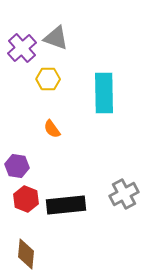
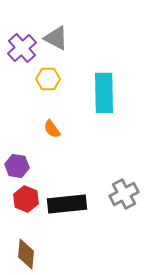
gray triangle: rotated 8 degrees clockwise
black rectangle: moved 1 px right, 1 px up
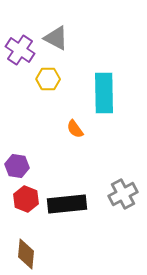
purple cross: moved 2 px left, 2 px down; rotated 16 degrees counterclockwise
orange semicircle: moved 23 px right
gray cross: moved 1 px left
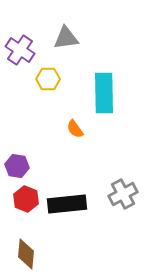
gray triangle: moved 10 px right; rotated 36 degrees counterclockwise
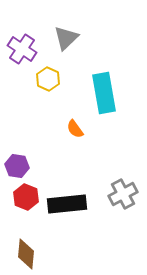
gray triangle: rotated 36 degrees counterclockwise
purple cross: moved 2 px right, 1 px up
yellow hexagon: rotated 25 degrees clockwise
cyan rectangle: rotated 9 degrees counterclockwise
red hexagon: moved 2 px up
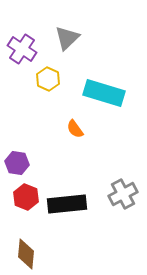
gray triangle: moved 1 px right
cyan rectangle: rotated 63 degrees counterclockwise
purple hexagon: moved 3 px up
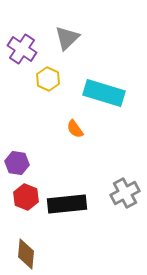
gray cross: moved 2 px right, 1 px up
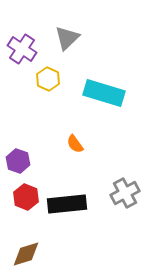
orange semicircle: moved 15 px down
purple hexagon: moved 1 px right, 2 px up; rotated 10 degrees clockwise
brown diamond: rotated 68 degrees clockwise
